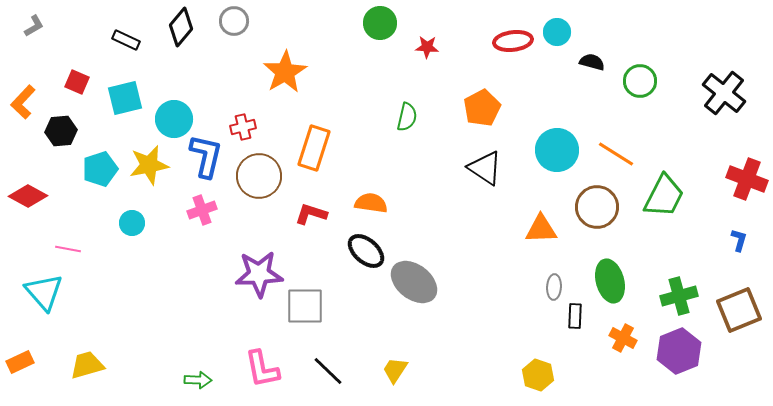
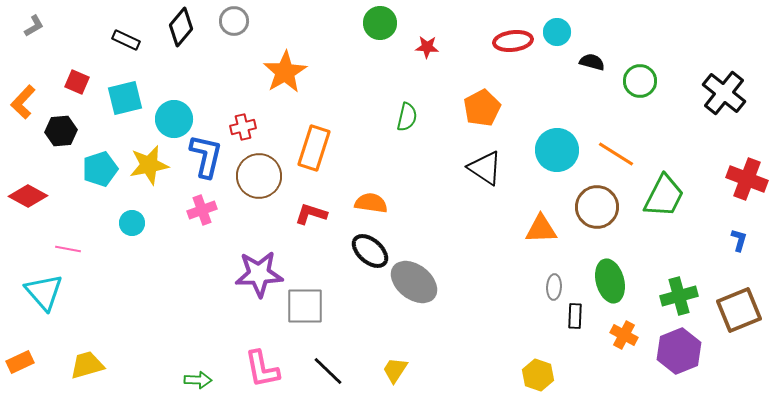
black ellipse at (366, 251): moved 4 px right
orange cross at (623, 338): moved 1 px right, 3 px up
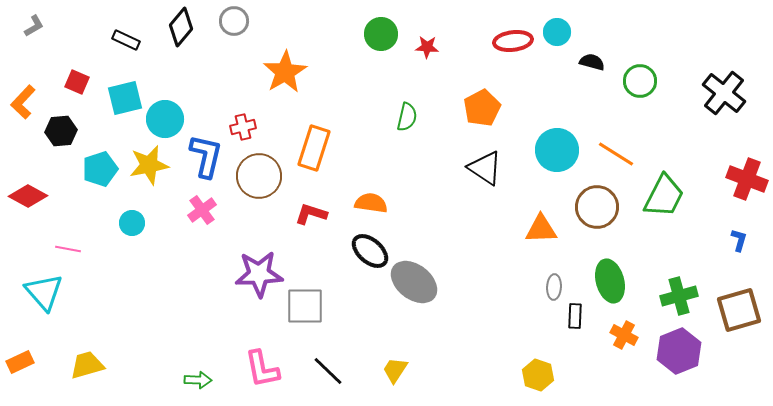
green circle at (380, 23): moved 1 px right, 11 px down
cyan circle at (174, 119): moved 9 px left
pink cross at (202, 210): rotated 16 degrees counterclockwise
brown square at (739, 310): rotated 6 degrees clockwise
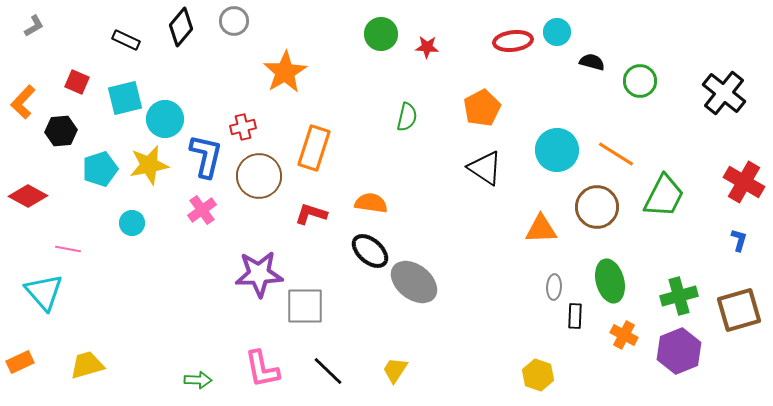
red cross at (747, 179): moved 3 px left, 3 px down; rotated 9 degrees clockwise
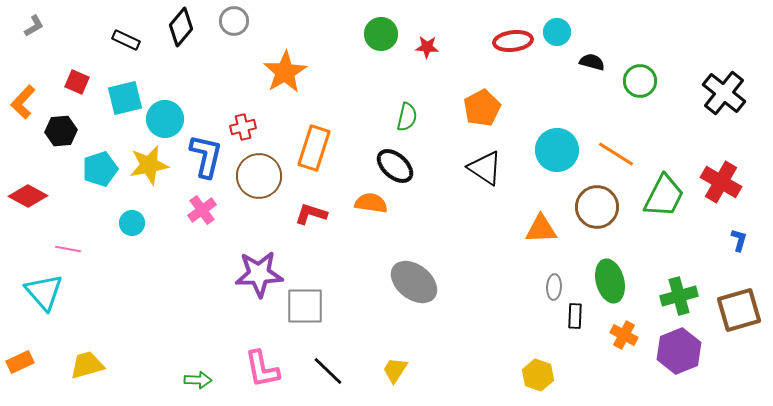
red cross at (744, 182): moved 23 px left
black ellipse at (370, 251): moved 25 px right, 85 px up
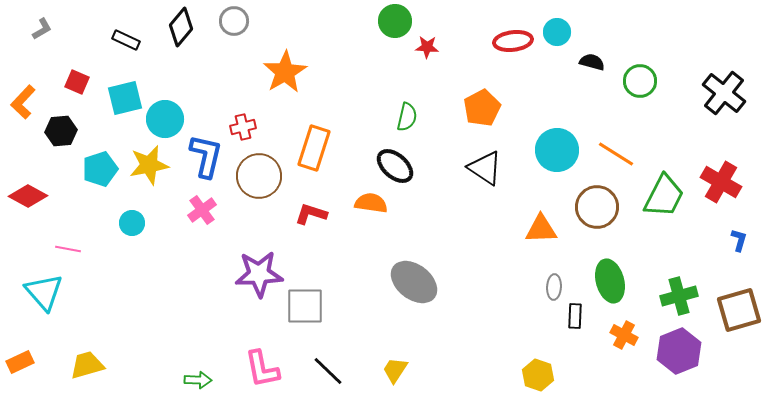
gray L-shape at (34, 26): moved 8 px right, 3 px down
green circle at (381, 34): moved 14 px right, 13 px up
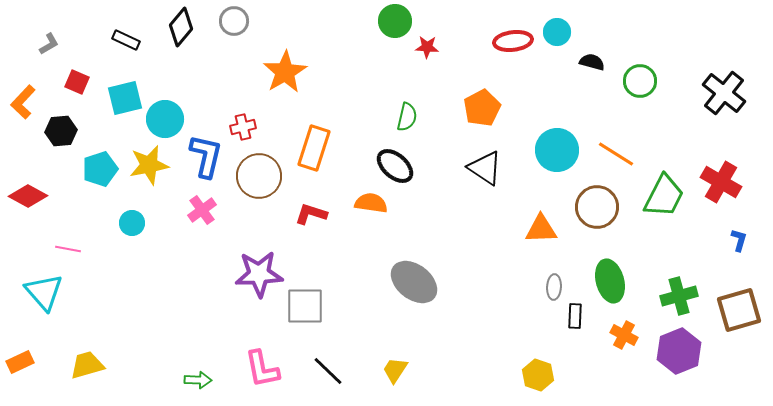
gray L-shape at (42, 29): moved 7 px right, 15 px down
